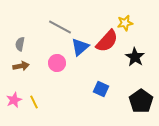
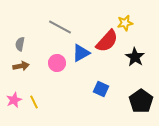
blue triangle: moved 1 px right, 6 px down; rotated 12 degrees clockwise
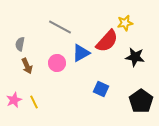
black star: rotated 24 degrees counterclockwise
brown arrow: moved 6 px right; rotated 77 degrees clockwise
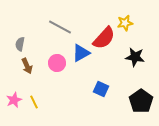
red semicircle: moved 3 px left, 3 px up
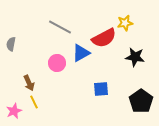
red semicircle: rotated 20 degrees clockwise
gray semicircle: moved 9 px left
brown arrow: moved 2 px right, 17 px down
blue square: rotated 28 degrees counterclockwise
pink star: moved 11 px down
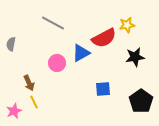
yellow star: moved 2 px right, 2 px down
gray line: moved 7 px left, 4 px up
black star: rotated 18 degrees counterclockwise
blue square: moved 2 px right
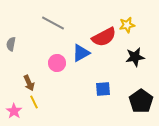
red semicircle: moved 1 px up
pink star: rotated 14 degrees counterclockwise
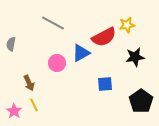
blue square: moved 2 px right, 5 px up
yellow line: moved 3 px down
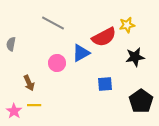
yellow line: rotated 64 degrees counterclockwise
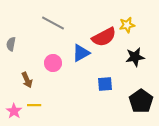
pink circle: moved 4 px left
brown arrow: moved 2 px left, 3 px up
